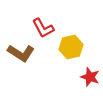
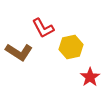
brown L-shape: moved 2 px left, 1 px up
red star: rotated 18 degrees clockwise
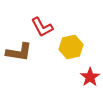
red L-shape: moved 1 px left, 1 px up
brown L-shape: rotated 24 degrees counterclockwise
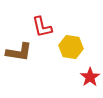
red L-shape: rotated 15 degrees clockwise
yellow hexagon: rotated 20 degrees clockwise
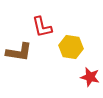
red star: rotated 24 degrees counterclockwise
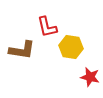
red L-shape: moved 5 px right
brown L-shape: moved 3 px right, 2 px up
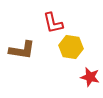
red L-shape: moved 6 px right, 4 px up
